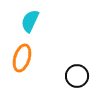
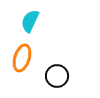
black circle: moved 20 px left
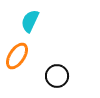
orange ellipse: moved 5 px left, 2 px up; rotated 16 degrees clockwise
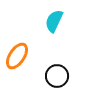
cyan semicircle: moved 24 px right
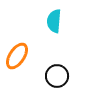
cyan semicircle: rotated 20 degrees counterclockwise
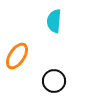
black circle: moved 3 px left, 5 px down
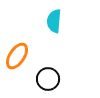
black circle: moved 6 px left, 2 px up
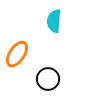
orange ellipse: moved 2 px up
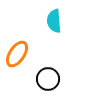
cyan semicircle: rotated 10 degrees counterclockwise
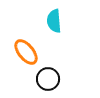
orange ellipse: moved 9 px right, 2 px up; rotated 72 degrees counterclockwise
